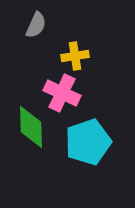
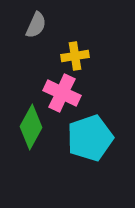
green diamond: rotated 30 degrees clockwise
cyan pentagon: moved 2 px right, 4 px up
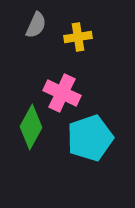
yellow cross: moved 3 px right, 19 px up
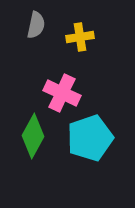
gray semicircle: rotated 12 degrees counterclockwise
yellow cross: moved 2 px right
green diamond: moved 2 px right, 9 px down
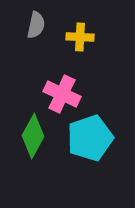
yellow cross: rotated 12 degrees clockwise
pink cross: moved 1 px down
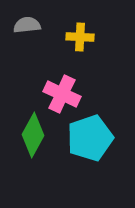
gray semicircle: moved 9 px left; rotated 108 degrees counterclockwise
green diamond: moved 1 px up
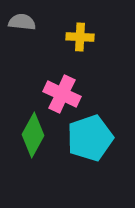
gray semicircle: moved 5 px left, 3 px up; rotated 12 degrees clockwise
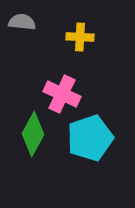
green diamond: moved 1 px up
